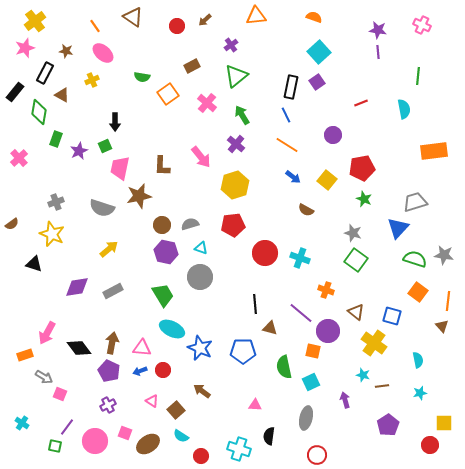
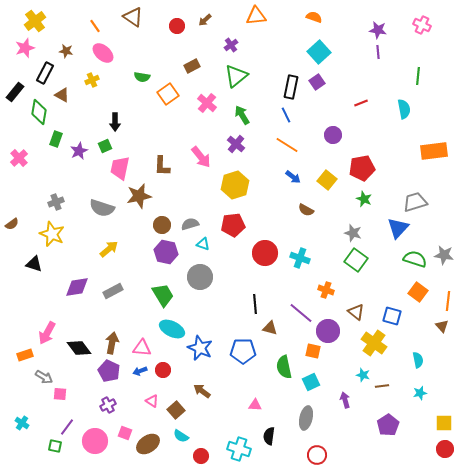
cyan triangle at (201, 248): moved 2 px right, 4 px up
pink square at (60, 394): rotated 16 degrees counterclockwise
red circle at (430, 445): moved 15 px right, 4 px down
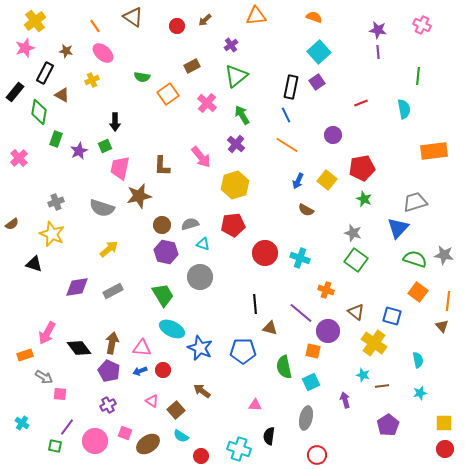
blue arrow at (293, 177): moved 5 px right, 4 px down; rotated 77 degrees clockwise
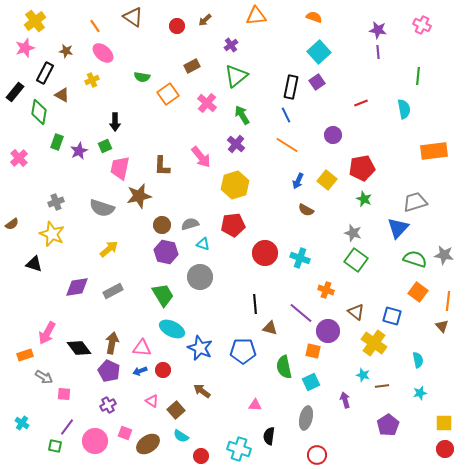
green rectangle at (56, 139): moved 1 px right, 3 px down
pink square at (60, 394): moved 4 px right
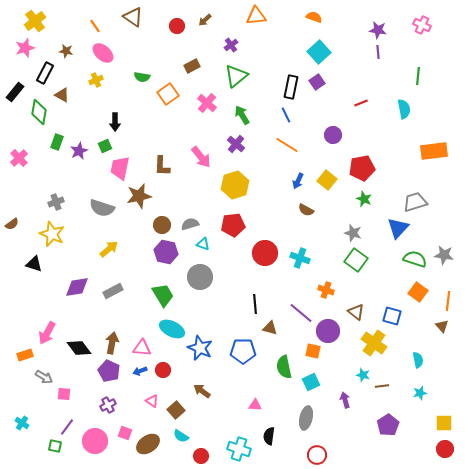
yellow cross at (92, 80): moved 4 px right
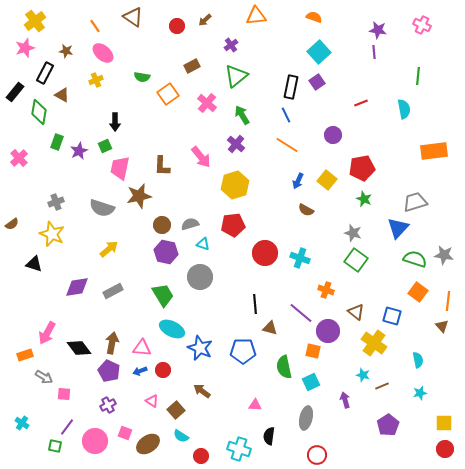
purple line at (378, 52): moved 4 px left
brown line at (382, 386): rotated 16 degrees counterclockwise
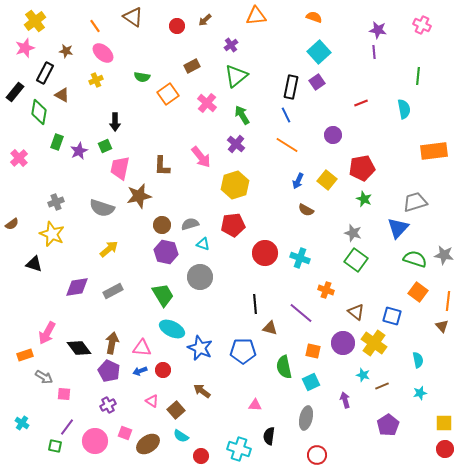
purple circle at (328, 331): moved 15 px right, 12 px down
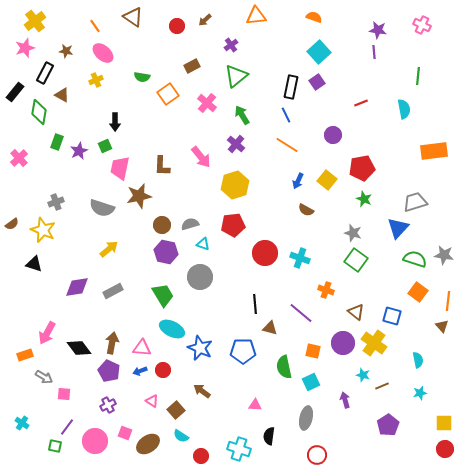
yellow star at (52, 234): moved 9 px left, 4 px up
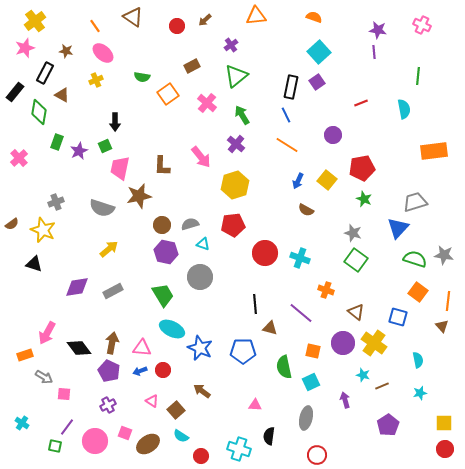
blue square at (392, 316): moved 6 px right, 1 px down
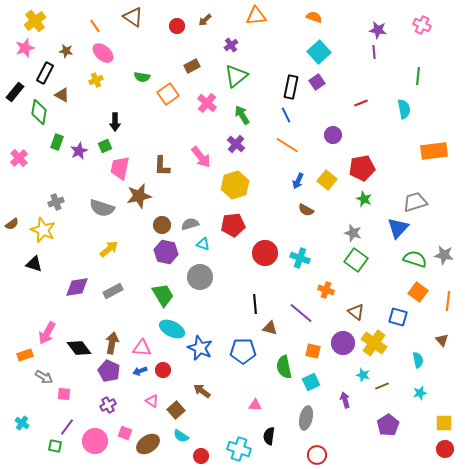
brown triangle at (442, 326): moved 14 px down
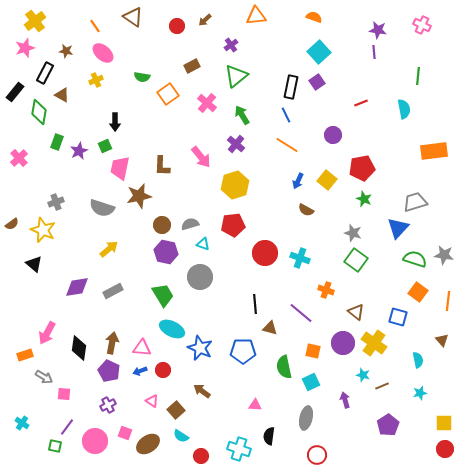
black triangle at (34, 264): rotated 24 degrees clockwise
black diamond at (79, 348): rotated 45 degrees clockwise
